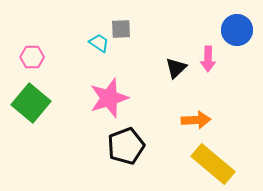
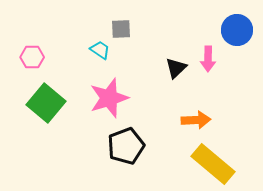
cyan trapezoid: moved 1 px right, 7 px down
green square: moved 15 px right
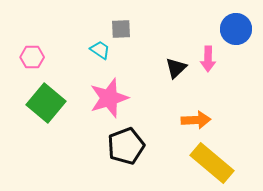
blue circle: moved 1 px left, 1 px up
yellow rectangle: moved 1 px left, 1 px up
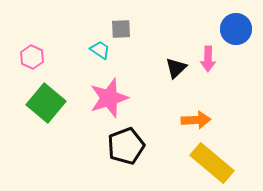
pink hexagon: rotated 25 degrees clockwise
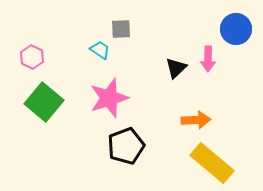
green square: moved 2 px left, 1 px up
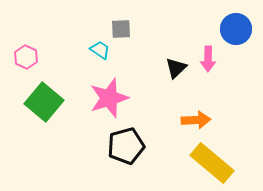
pink hexagon: moved 6 px left
black pentagon: rotated 6 degrees clockwise
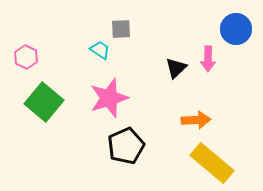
black pentagon: rotated 9 degrees counterclockwise
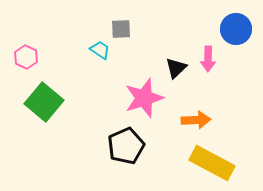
pink star: moved 35 px right
yellow rectangle: rotated 12 degrees counterclockwise
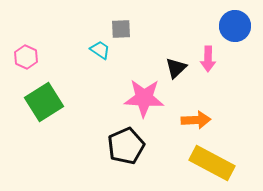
blue circle: moved 1 px left, 3 px up
pink star: rotated 21 degrees clockwise
green square: rotated 18 degrees clockwise
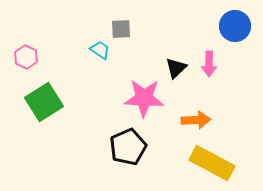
pink arrow: moved 1 px right, 5 px down
black pentagon: moved 2 px right, 1 px down
